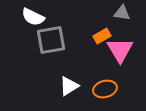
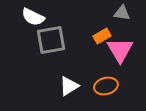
orange ellipse: moved 1 px right, 3 px up
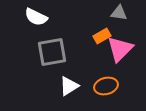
gray triangle: moved 3 px left
white semicircle: moved 3 px right
gray square: moved 1 px right, 12 px down
pink triangle: moved 1 px up; rotated 16 degrees clockwise
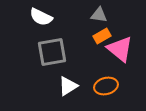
gray triangle: moved 20 px left, 2 px down
white semicircle: moved 5 px right
pink triangle: rotated 36 degrees counterclockwise
white triangle: moved 1 px left
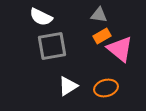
gray square: moved 6 px up
orange ellipse: moved 2 px down
